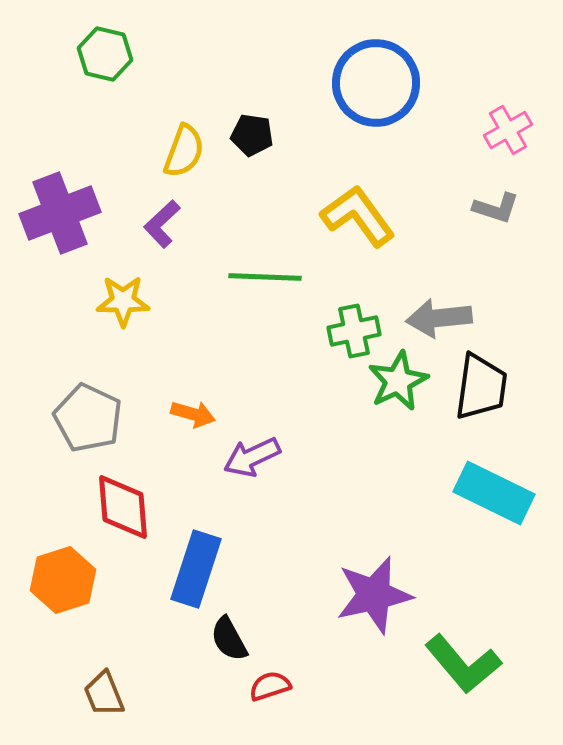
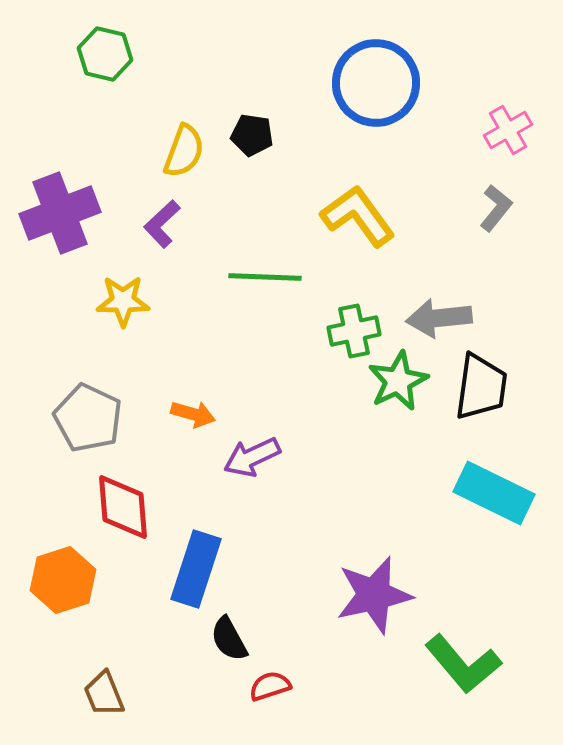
gray L-shape: rotated 69 degrees counterclockwise
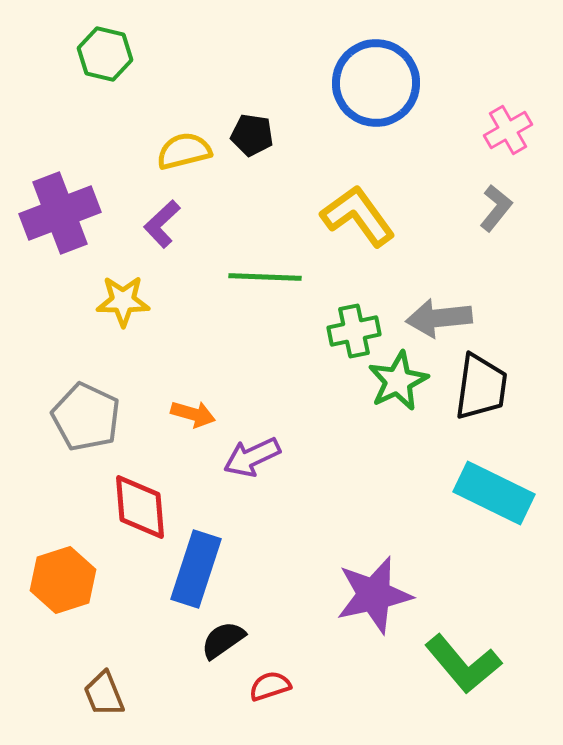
yellow semicircle: rotated 124 degrees counterclockwise
gray pentagon: moved 2 px left, 1 px up
red diamond: moved 17 px right
black semicircle: moved 6 px left, 1 px down; rotated 84 degrees clockwise
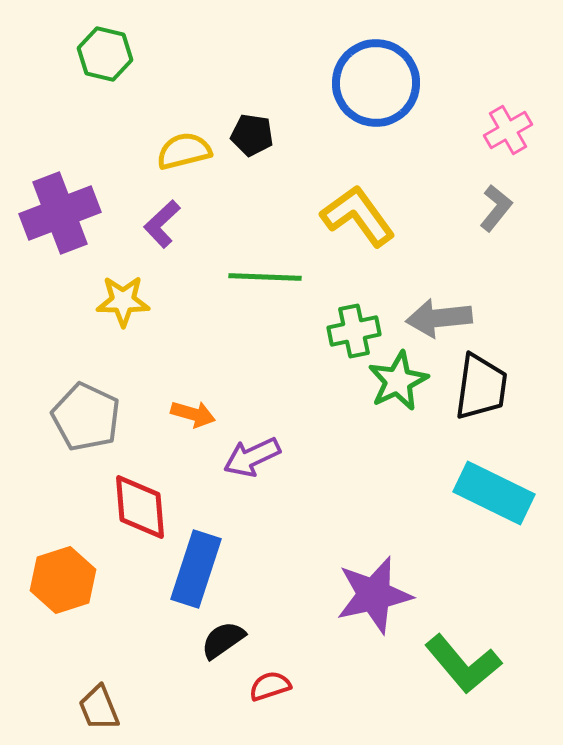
brown trapezoid: moved 5 px left, 14 px down
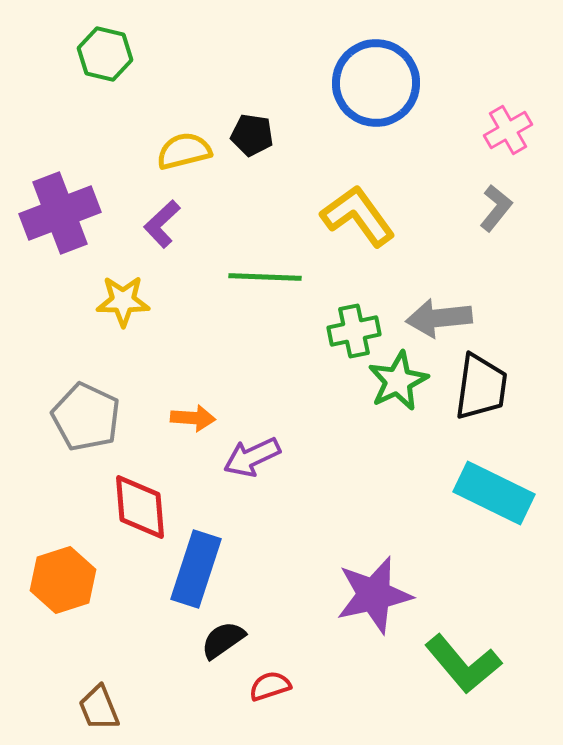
orange arrow: moved 4 px down; rotated 12 degrees counterclockwise
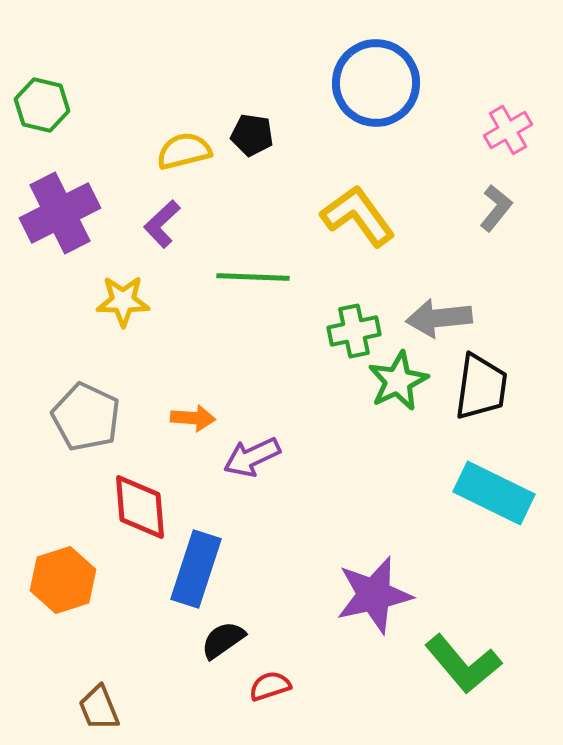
green hexagon: moved 63 px left, 51 px down
purple cross: rotated 6 degrees counterclockwise
green line: moved 12 px left
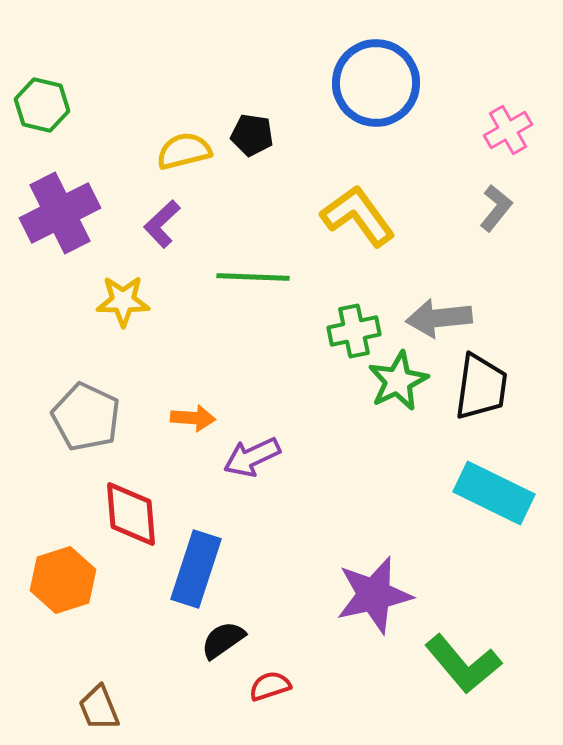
red diamond: moved 9 px left, 7 px down
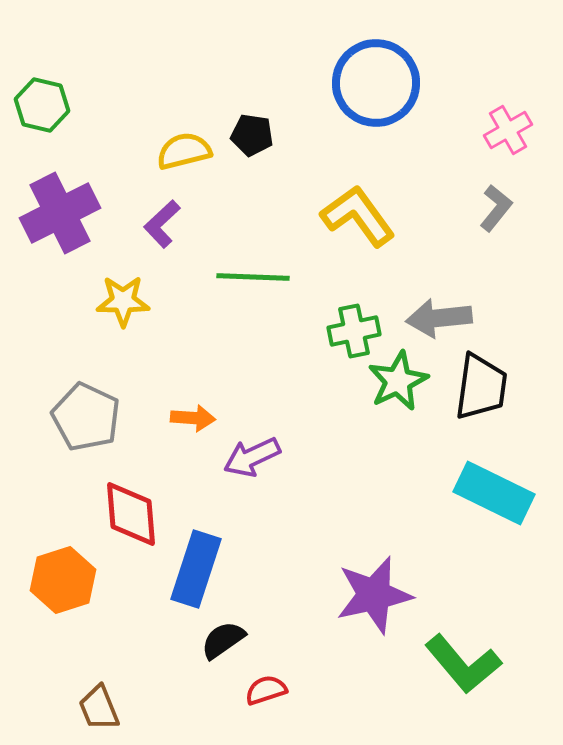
red semicircle: moved 4 px left, 4 px down
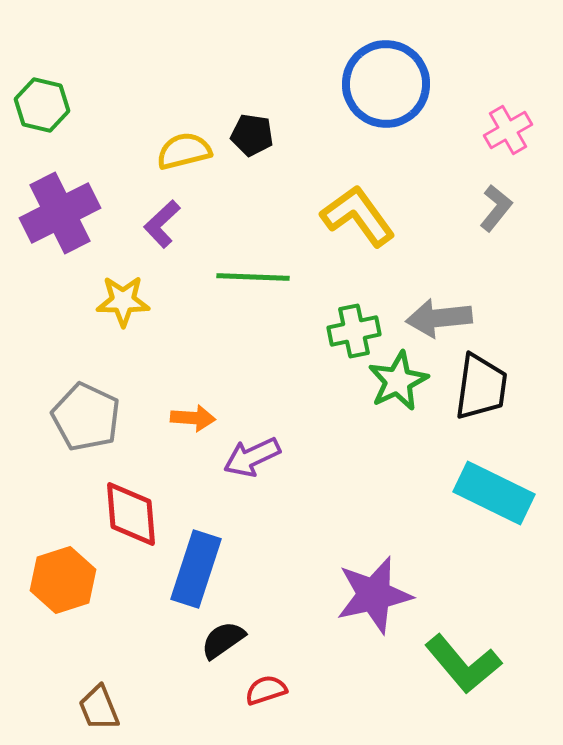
blue circle: moved 10 px right, 1 px down
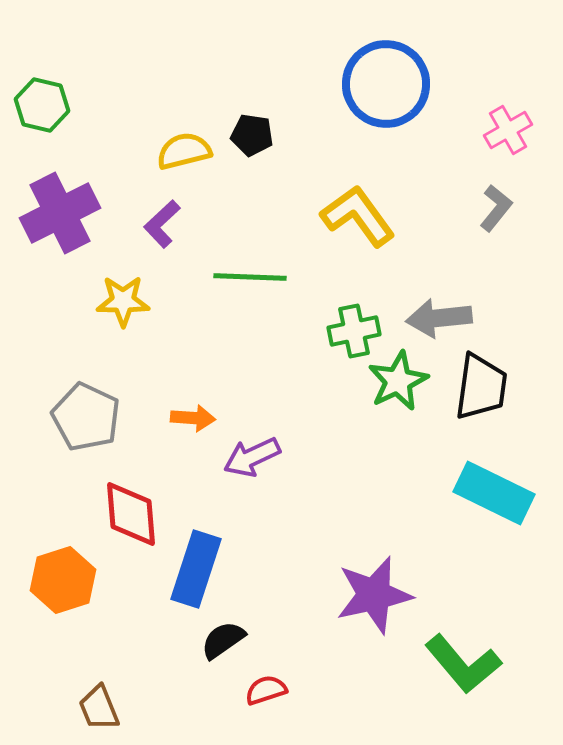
green line: moved 3 px left
